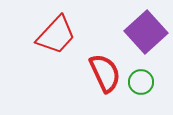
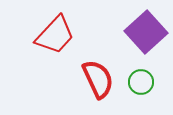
red trapezoid: moved 1 px left
red semicircle: moved 7 px left, 6 px down
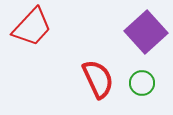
red trapezoid: moved 23 px left, 8 px up
green circle: moved 1 px right, 1 px down
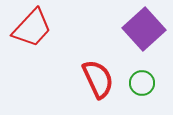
red trapezoid: moved 1 px down
purple square: moved 2 px left, 3 px up
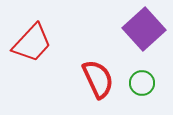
red trapezoid: moved 15 px down
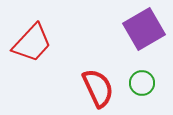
purple square: rotated 12 degrees clockwise
red semicircle: moved 9 px down
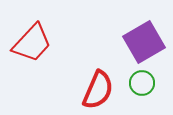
purple square: moved 13 px down
red semicircle: moved 2 px down; rotated 48 degrees clockwise
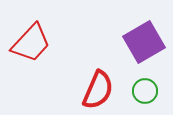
red trapezoid: moved 1 px left
green circle: moved 3 px right, 8 px down
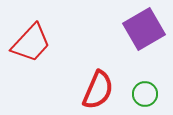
purple square: moved 13 px up
green circle: moved 3 px down
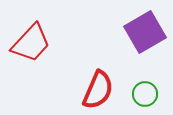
purple square: moved 1 px right, 3 px down
